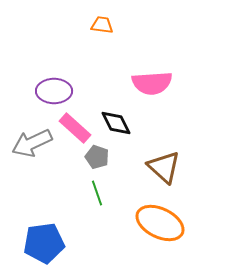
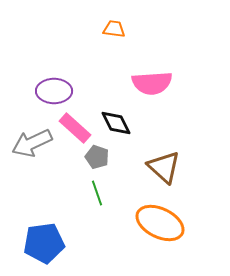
orange trapezoid: moved 12 px right, 4 px down
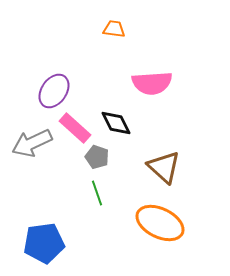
purple ellipse: rotated 56 degrees counterclockwise
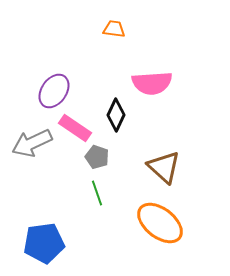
black diamond: moved 8 px up; rotated 52 degrees clockwise
pink rectangle: rotated 8 degrees counterclockwise
orange ellipse: rotated 12 degrees clockwise
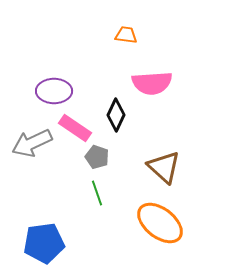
orange trapezoid: moved 12 px right, 6 px down
purple ellipse: rotated 56 degrees clockwise
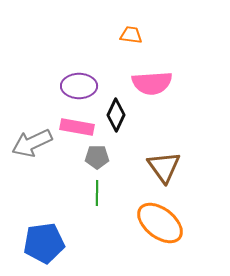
orange trapezoid: moved 5 px right
purple ellipse: moved 25 px right, 5 px up
pink rectangle: moved 2 px right, 1 px up; rotated 24 degrees counterclockwise
gray pentagon: rotated 20 degrees counterclockwise
brown triangle: rotated 12 degrees clockwise
green line: rotated 20 degrees clockwise
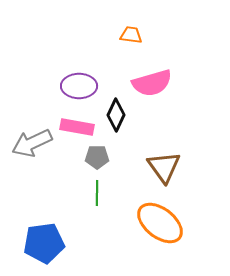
pink semicircle: rotated 12 degrees counterclockwise
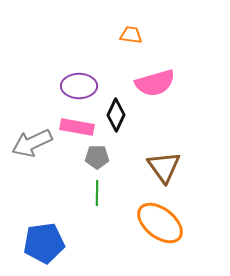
pink semicircle: moved 3 px right
